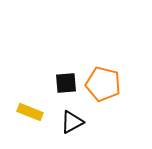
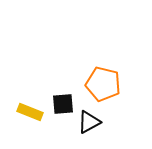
black square: moved 3 px left, 21 px down
black triangle: moved 17 px right
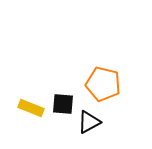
black square: rotated 10 degrees clockwise
yellow rectangle: moved 1 px right, 4 px up
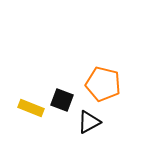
black square: moved 1 px left, 4 px up; rotated 15 degrees clockwise
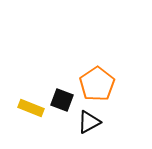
orange pentagon: moved 6 px left; rotated 24 degrees clockwise
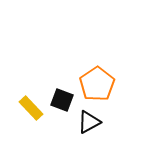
yellow rectangle: rotated 25 degrees clockwise
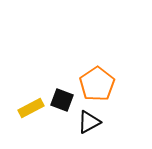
yellow rectangle: rotated 75 degrees counterclockwise
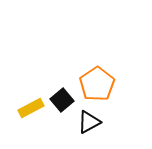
black square: rotated 30 degrees clockwise
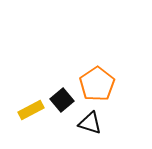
yellow rectangle: moved 2 px down
black triangle: moved 1 px right, 1 px down; rotated 45 degrees clockwise
